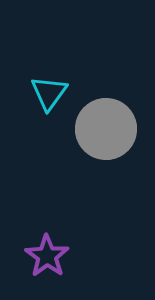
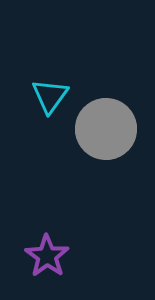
cyan triangle: moved 1 px right, 3 px down
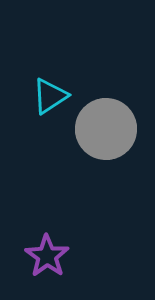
cyan triangle: rotated 21 degrees clockwise
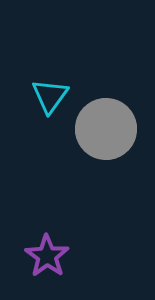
cyan triangle: rotated 21 degrees counterclockwise
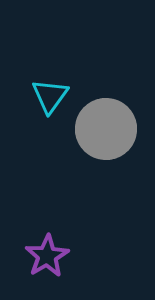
purple star: rotated 6 degrees clockwise
